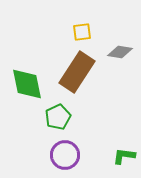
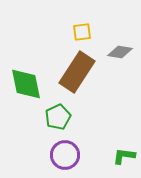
green diamond: moved 1 px left
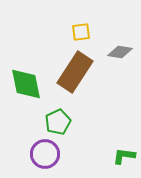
yellow square: moved 1 px left
brown rectangle: moved 2 px left
green pentagon: moved 5 px down
purple circle: moved 20 px left, 1 px up
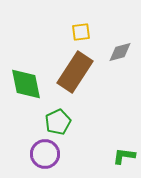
gray diamond: rotated 25 degrees counterclockwise
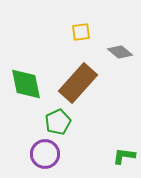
gray diamond: rotated 55 degrees clockwise
brown rectangle: moved 3 px right, 11 px down; rotated 9 degrees clockwise
